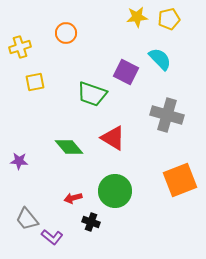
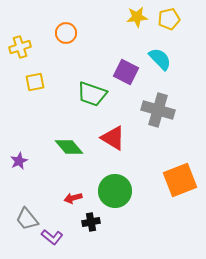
gray cross: moved 9 px left, 5 px up
purple star: rotated 30 degrees counterclockwise
black cross: rotated 30 degrees counterclockwise
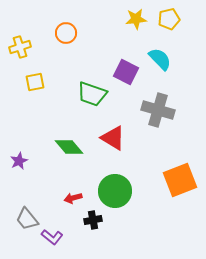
yellow star: moved 1 px left, 2 px down
black cross: moved 2 px right, 2 px up
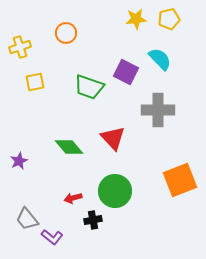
green trapezoid: moved 3 px left, 7 px up
gray cross: rotated 16 degrees counterclockwise
red triangle: rotated 16 degrees clockwise
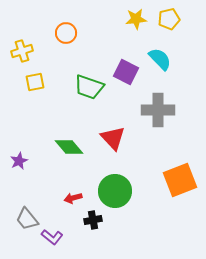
yellow cross: moved 2 px right, 4 px down
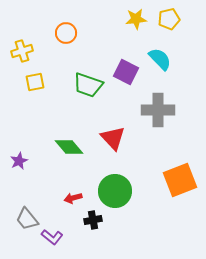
green trapezoid: moved 1 px left, 2 px up
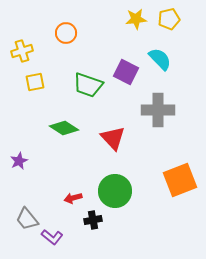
green diamond: moved 5 px left, 19 px up; rotated 16 degrees counterclockwise
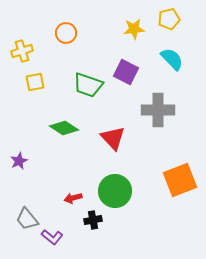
yellow star: moved 2 px left, 10 px down
cyan semicircle: moved 12 px right
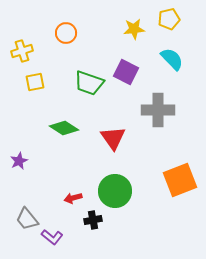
green trapezoid: moved 1 px right, 2 px up
red triangle: rotated 8 degrees clockwise
